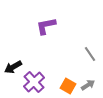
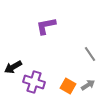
purple cross: rotated 30 degrees counterclockwise
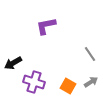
black arrow: moved 4 px up
gray arrow: moved 3 px right, 3 px up
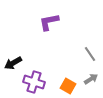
purple L-shape: moved 3 px right, 4 px up
gray arrow: moved 3 px up
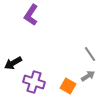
purple L-shape: moved 18 px left, 7 px up; rotated 45 degrees counterclockwise
gray arrow: moved 3 px left, 3 px up
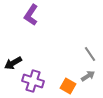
purple cross: moved 1 px left, 1 px up
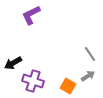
purple L-shape: rotated 30 degrees clockwise
